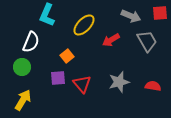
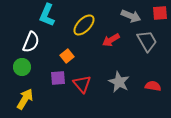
gray star: rotated 30 degrees counterclockwise
yellow arrow: moved 2 px right, 1 px up
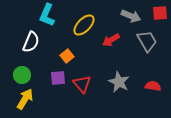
green circle: moved 8 px down
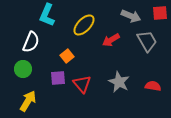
green circle: moved 1 px right, 6 px up
yellow arrow: moved 3 px right, 2 px down
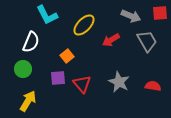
cyan L-shape: rotated 50 degrees counterclockwise
